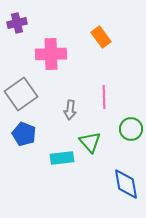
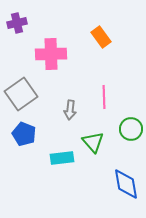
green triangle: moved 3 px right
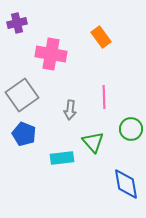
pink cross: rotated 12 degrees clockwise
gray square: moved 1 px right, 1 px down
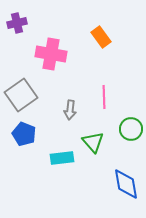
gray square: moved 1 px left
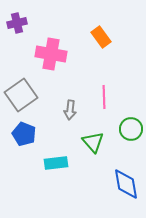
cyan rectangle: moved 6 px left, 5 px down
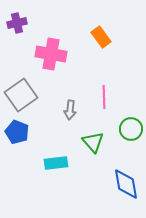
blue pentagon: moved 7 px left, 2 px up
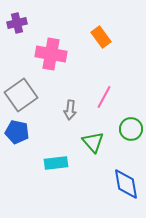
pink line: rotated 30 degrees clockwise
blue pentagon: rotated 10 degrees counterclockwise
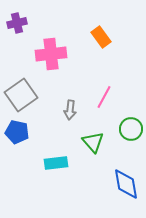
pink cross: rotated 16 degrees counterclockwise
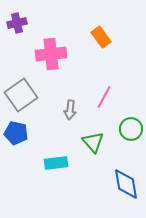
blue pentagon: moved 1 px left, 1 px down
